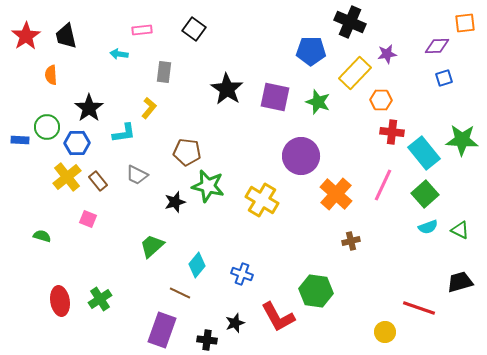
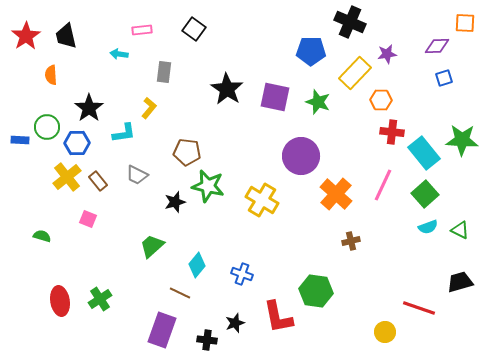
orange square at (465, 23): rotated 10 degrees clockwise
red L-shape at (278, 317): rotated 18 degrees clockwise
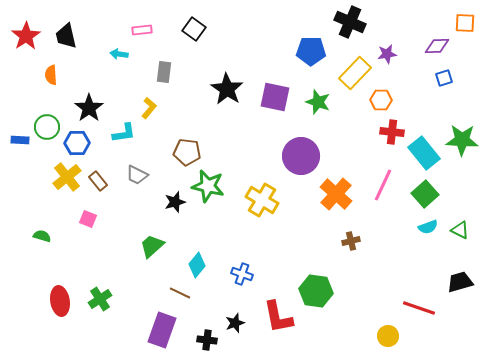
yellow circle at (385, 332): moved 3 px right, 4 px down
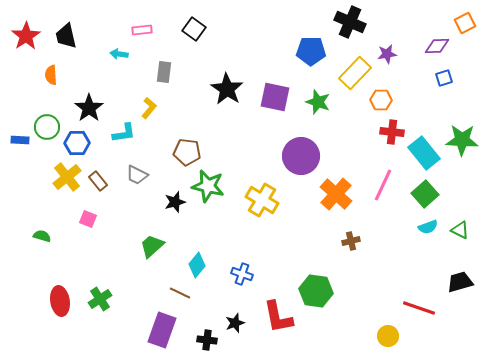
orange square at (465, 23): rotated 30 degrees counterclockwise
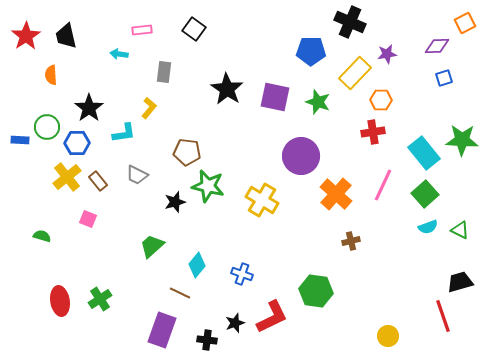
red cross at (392, 132): moved 19 px left; rotated 15 degrees counterclockwise
red line at (419, 308): moved 24 px right, 8 px down; rotated 52 degrees clockwise
red L-shape at (278, 317): moved 6 px left; rotated 105 degrees counterclockwise
